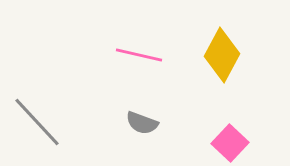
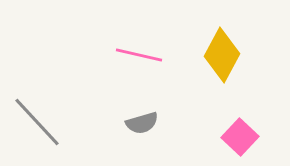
gray semicircle: rotated 36 degrees counterclockwise
pink square: moved 10 px right, 6 px up
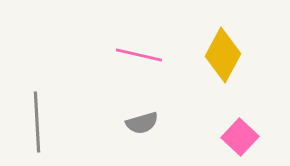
yellow diamond: moved 1 px right
gray line: rotated 40 degrees clockwise
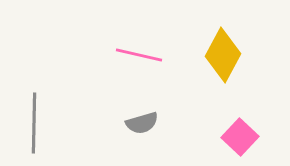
gray line: moved 3 px left, 1 px down; rotated 4 degrees clockwise
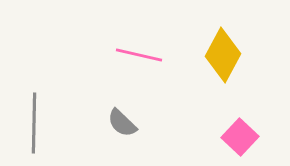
gray semicircle: moved 20 px left; rotated 60 degrees clockwise
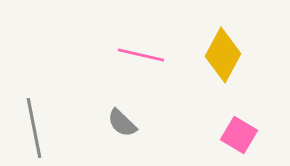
pink line: moved 2 px right
gray line: moved 5 px down; rotated 12 degrees counterclockwise
pink square: moved 1 px left, 2 px up; rotated 12 degrees counterclockwise
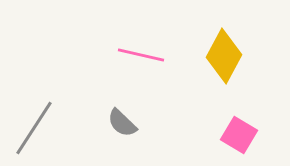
yellow diamond: moved 1 px right, 1 px down
gray line: rotated 44 degrees clockwise
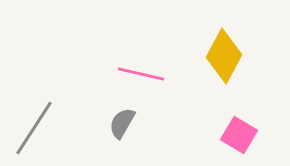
pink line: moved 19 px down
gray semicircle: rotated 76 degrees clockwise
